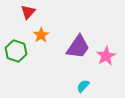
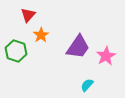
red triangle: moved 3 px down
cyan semicircle: moved 4 px right, 1 px up
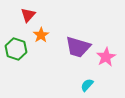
purple trapezoid: rotated 72 degrees clockwise
green hexagon: moved 2 px up
pink star: moved 1 px down
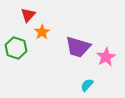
orange star: moved 1 px right, 3 px up
green hexagon: moved 1 px up
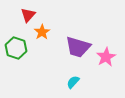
cyan semicircle: moved 14 px left, 3 px up
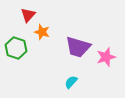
orange star: rotated 21 degrees counterclockwise
pink star: rotated 12 degrees clockwise
cyan semicircle: moved 2 px left
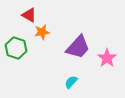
red triangle: moved 1 px right; rotated 42 degrees counterclockwise
orange star: rotated 28 degrees counterclockwise
purple trapezoid: rotated 64 degrees counterclockwise
pink star: moved 1 px right, 1 px down; rotated 18 degrees counterclockwise
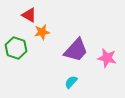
purple trapezoid: moved 2 px left, 3 px down
pink star: rotated 24 degrees counterclockwise
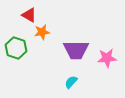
purple trapezoid: rotated 48 degrees clockwise
pink star: rotated 18 degrees counterclockwise
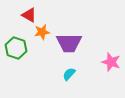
purple trapezoid: moved 7 px left, 7 px up
pink star: moved 4 px right, 4 px down; rotated 24 degrees clockwise
cyan semicircle: moved 2 px left, 8 px up
